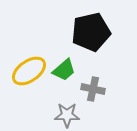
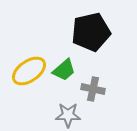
gray star: moved 1 px right
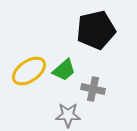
black pentagon: moved 5 px right, 2 px up
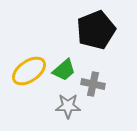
black pentagon: rotated 9 degrees counterclockwise
gray cross: moved 5 px up
gray star: moved 9 px up
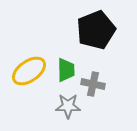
green trapezoid: moved 2 px right; rotated 50 degrees counterclockwise
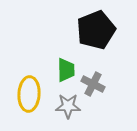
yellow ellipse: moved 23 px down; rotated 52 degrees counterclockwise
gray cross: rotated 15 degrees clockwise
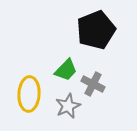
green trapezoid: rotated 45 degrees clockwise
gray star: rotated 25 degrees counterclockwise
